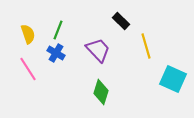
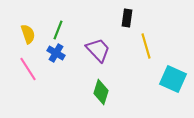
black rectangle: moved 6 px right, 3 px up; rotated 54 degrees clockwise
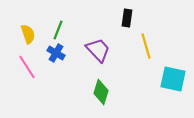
pink line: moved 1 px left, 2 px up
cyan square: rotated 12 degrees counterclockwise
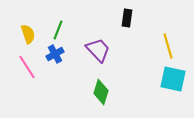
yellow line: moved 22 px right
blue cross: moved 1 px left, 1 px down; rotated 30 degrees clockwise
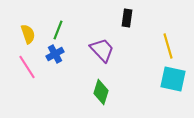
purple trapezoid: moved 4 px right
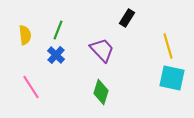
black rectangle: rotated 24 degrees clockwise
yellow semicircle: moved 3 px left, 1 px down; rotated 12 degrees clockwise
blue cross: moved 1 px right, 1 px down; rotated 18 degrees counterclockwise
pink line: moved 4 px right, 20 px down
cyan square: moved 1 px left, 1 px up
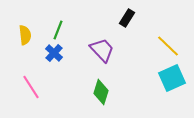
yellow line: rotated 30 degrees counterclockwise
blue cross: moved 2 px left, 2 px up
cyan square: rotated 36 degrees counterclockwise
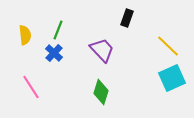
black rectangle: rotated 12 degrees counterclockwise
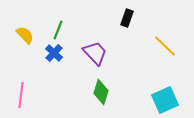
yellow semicircle: rotated 36 degrees counterclockwise
yellow line: moved 3 px left
purple trapezoid: moved 7 px left, 3 px down
cyan square: moved 7 px left, 22 px down
pink line: moved 10 px left, 8 px down; rotated 40 degrees clockwise
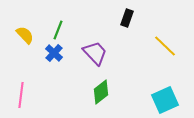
green diamond: rotated 35 degrees clockwise
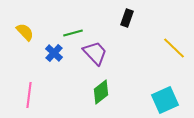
green line: moved 15 px right, 3 px down; rotated 54 degrees clockwise
yellow semicircle: moved 3 px up
yellow line: moved 9 px right, 2 px down
pink line: moved 8 px right
